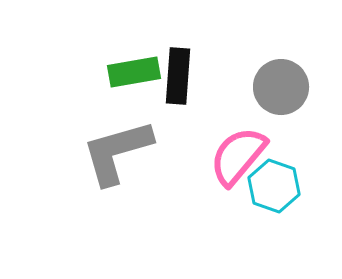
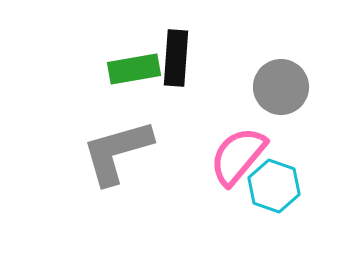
green rectangle: moved 3 px up
black rectangle: moved 2 px left, 18 px up
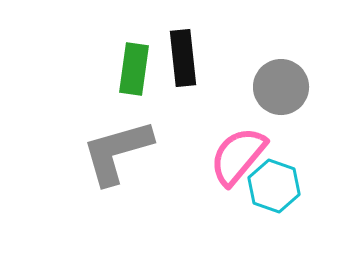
black rectangle: moved 7 px right; rotated 10 degrees counterclockwise
green rectangle: rotated 72 degrees counterclockwise
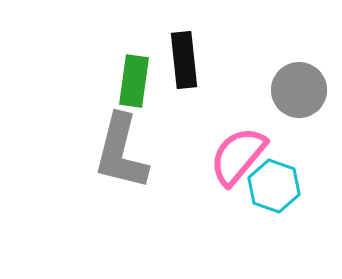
black rectangle: moved 1 px right, 2 px down
green rectangle: moved 12 px down
gray circle: moved 18 px right, 3 px down
gray L-shape: moved 4 px right; rotated 60 degrees counterclockwise
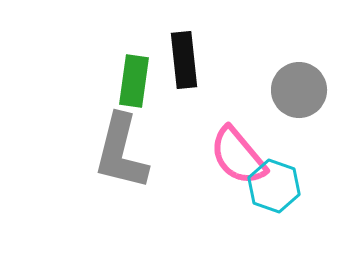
pink semicircle: rotated 80 degrees counterclockwise
